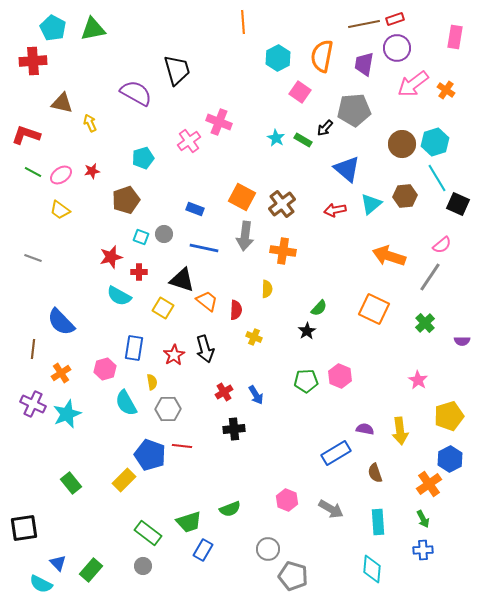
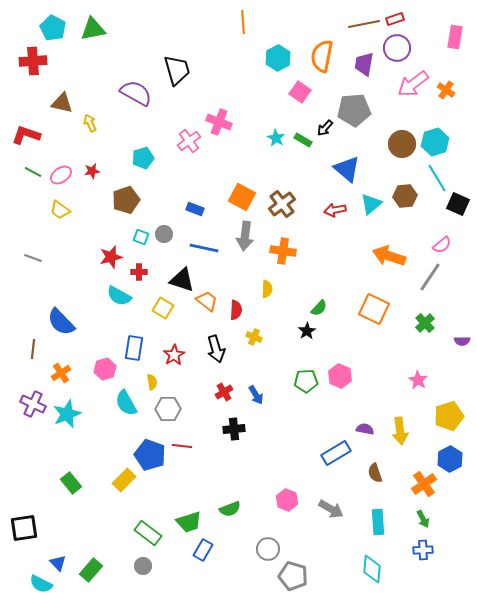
black arrow at (205, 349): moved 11 px right
orange cross at (429, 484): moved 5 px left
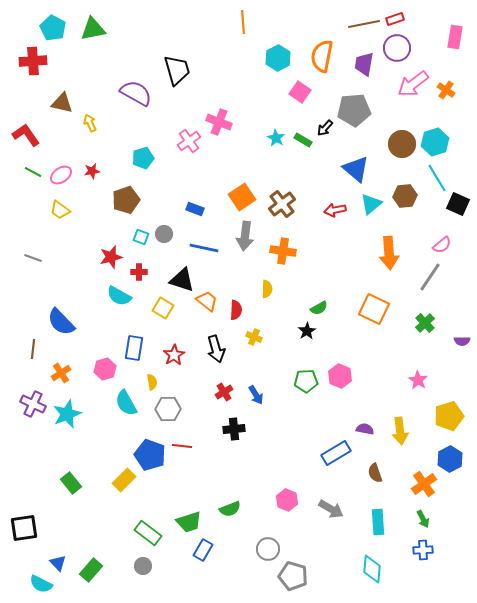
red L-shape at (26, 135): rotated 36 degrees clockwise
blue triangle at (347, 169): moved 9 px right
orange square at (242, 197): rotated 28 degrees clockwise
orange arrow at (389, 256): moved 3 px up; rotated 112 degrees counterclockwise
green semicircle at (319, 308): rotated 18 degrees clockwise
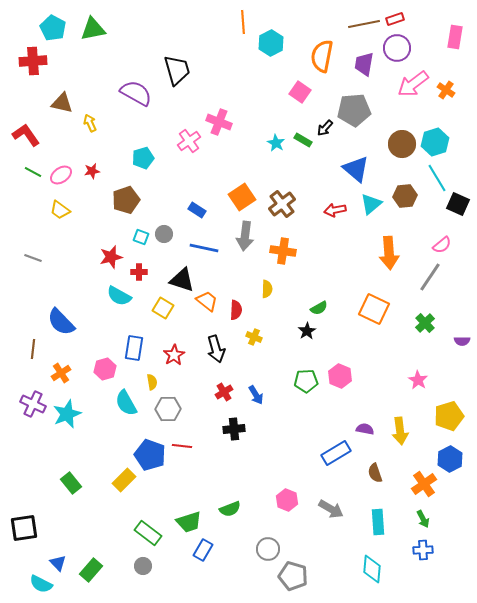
cyan hexagon at (278, 58): moved 7 px left, 15 px up
cyan star at (276, 138): moved 5 px down
blue rectangle at (195, 209): moved 2 px right, 1 px down; rotated 12 degrees clockwise
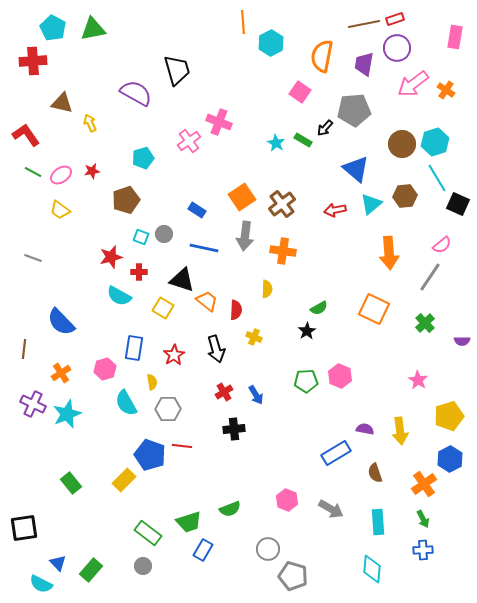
brown line at (33, 349): moved 9 px left
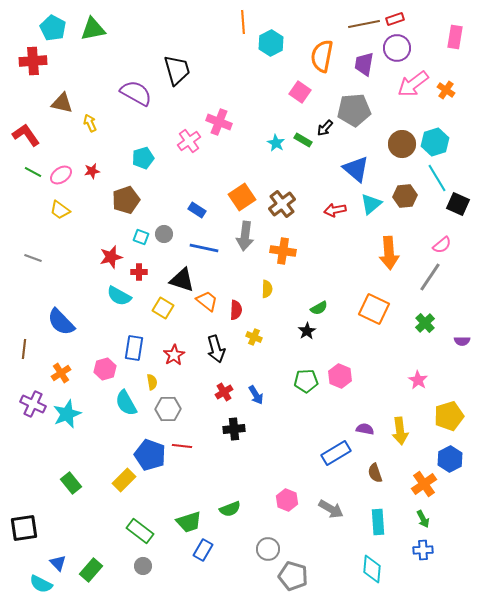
green rectangle at (148, 533): moved 8 px left, 2 px up
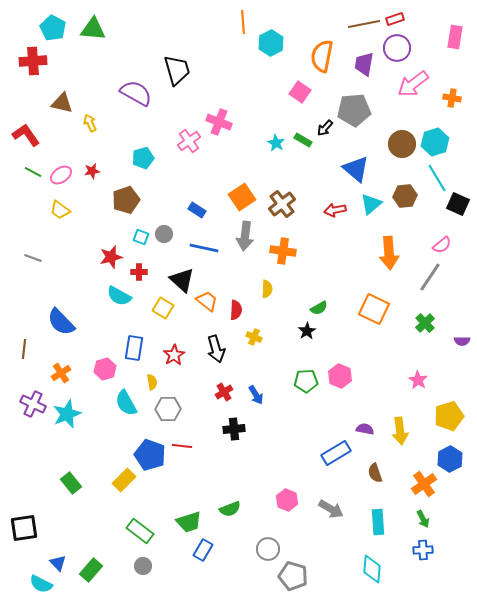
green triangle at (93, 29): rotated 16 degrees clockwise
orange cross at (446, 90): moved 6 px right, 8 px down; rotated 24 degrees counterclockwise
black triangle at (182, 280): rotated 24 degrees clockwise
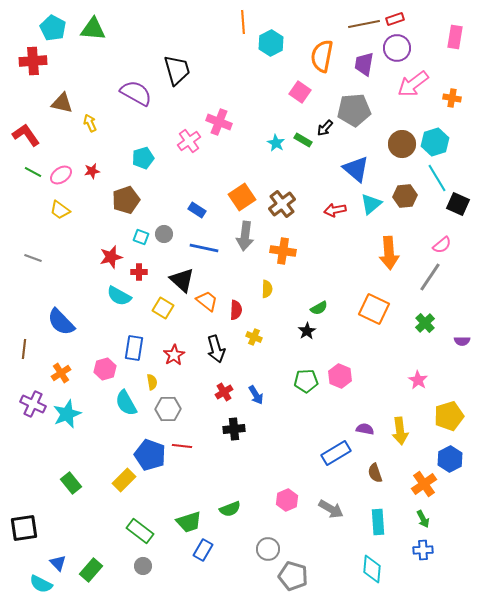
pink hexagon at (287, 500): rotated 15 degrees clockwise
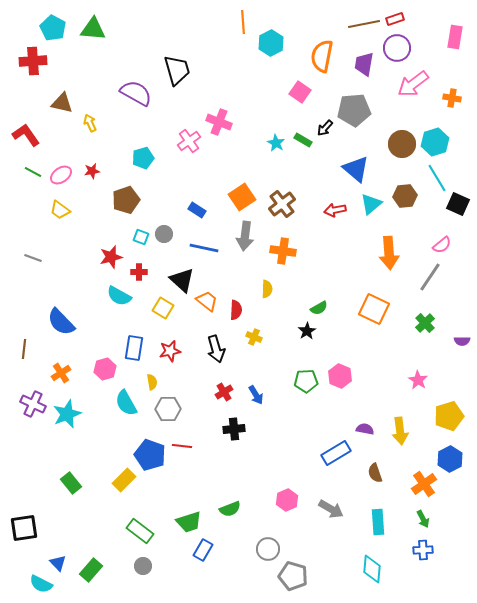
red star at (174, 355): moved 4 px left, 4 px up; rotated 20 degrees clockwise
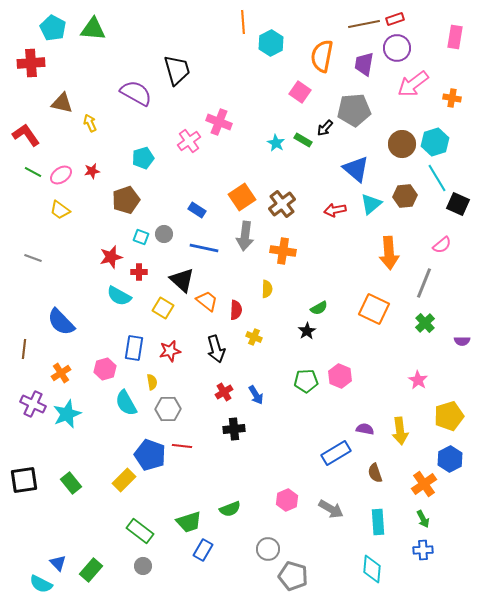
red cross at (33, 61): moved 2 px left, 2 px down
gray line at (430, 277): moved 6 px left, 6 px down; rotated 12 degrees counterclockwise
black square at (24, 528): moved 48 px up
